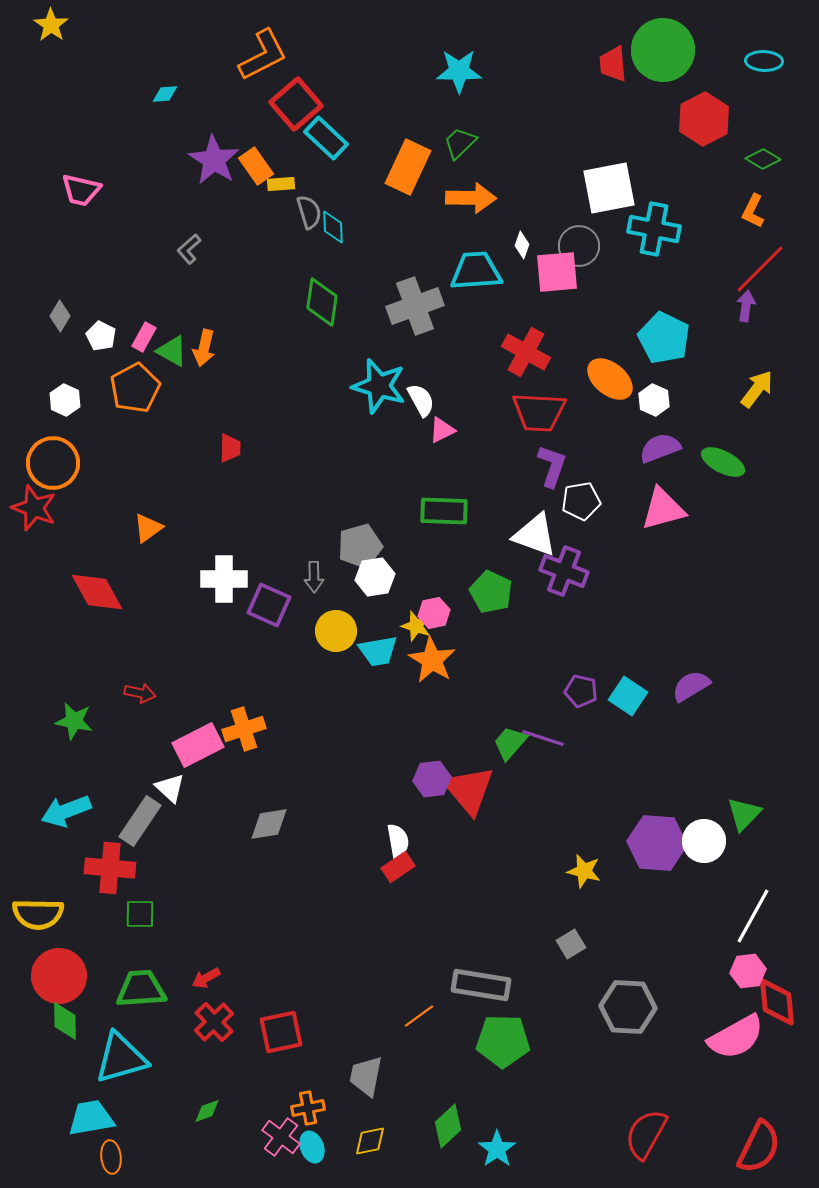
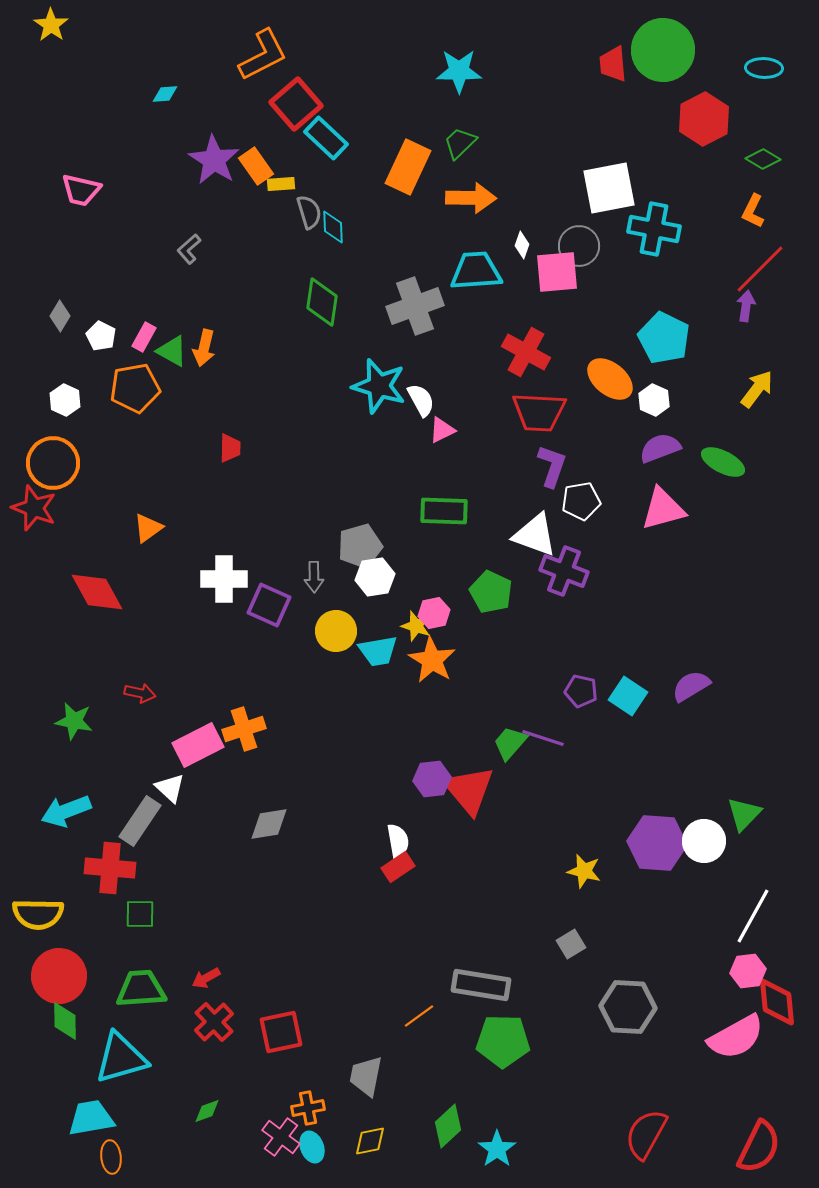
cyan ellipse at (764, 61): moved 7 px down
orange pentagon at (135, 388): rotated 18 degrees clockwise
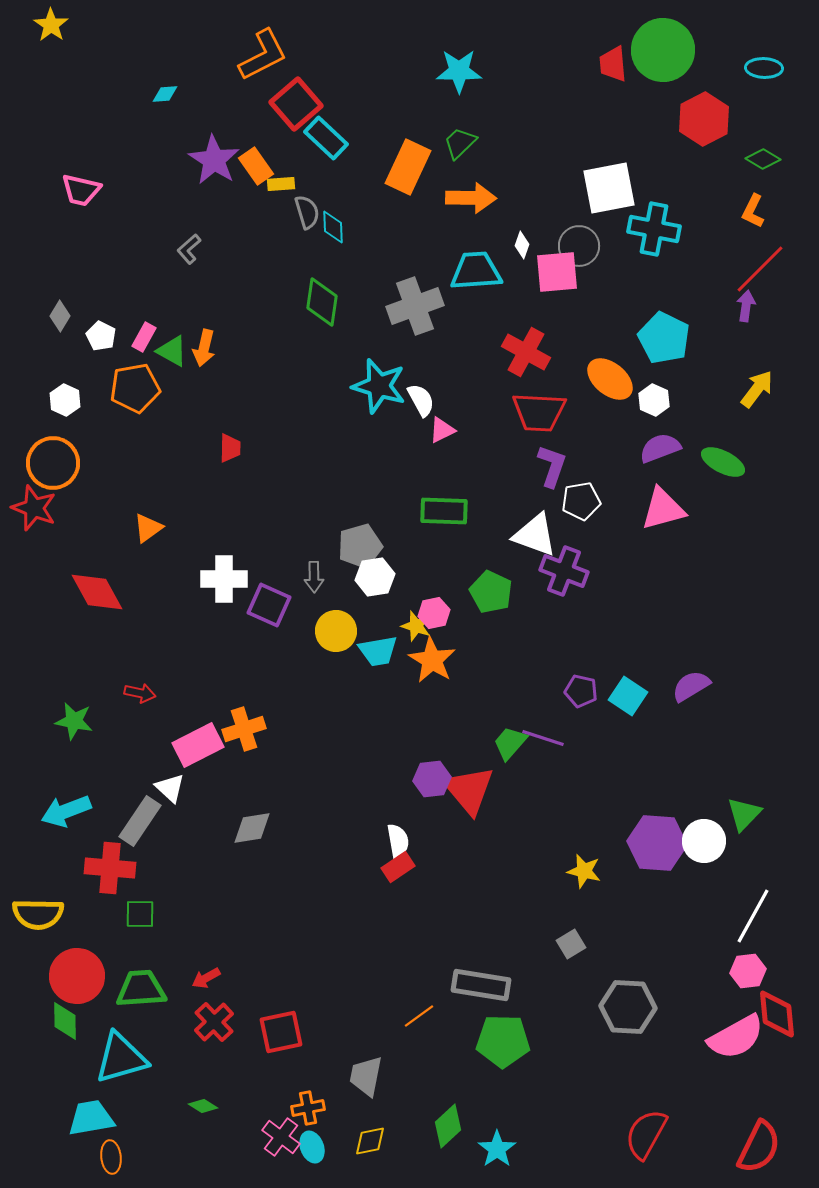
gray semicircle at (309, 212): moved 2 px left
gray diamond at (269, 824): moved 17 px left, 4 px down
red circle at (59, 976): moved 18 px right
red diamond at (777, 1002): moved 12 px down
green diamond at (207, 1111): moved 4 px left, 5 px up; rotated 52 degrees clockwise
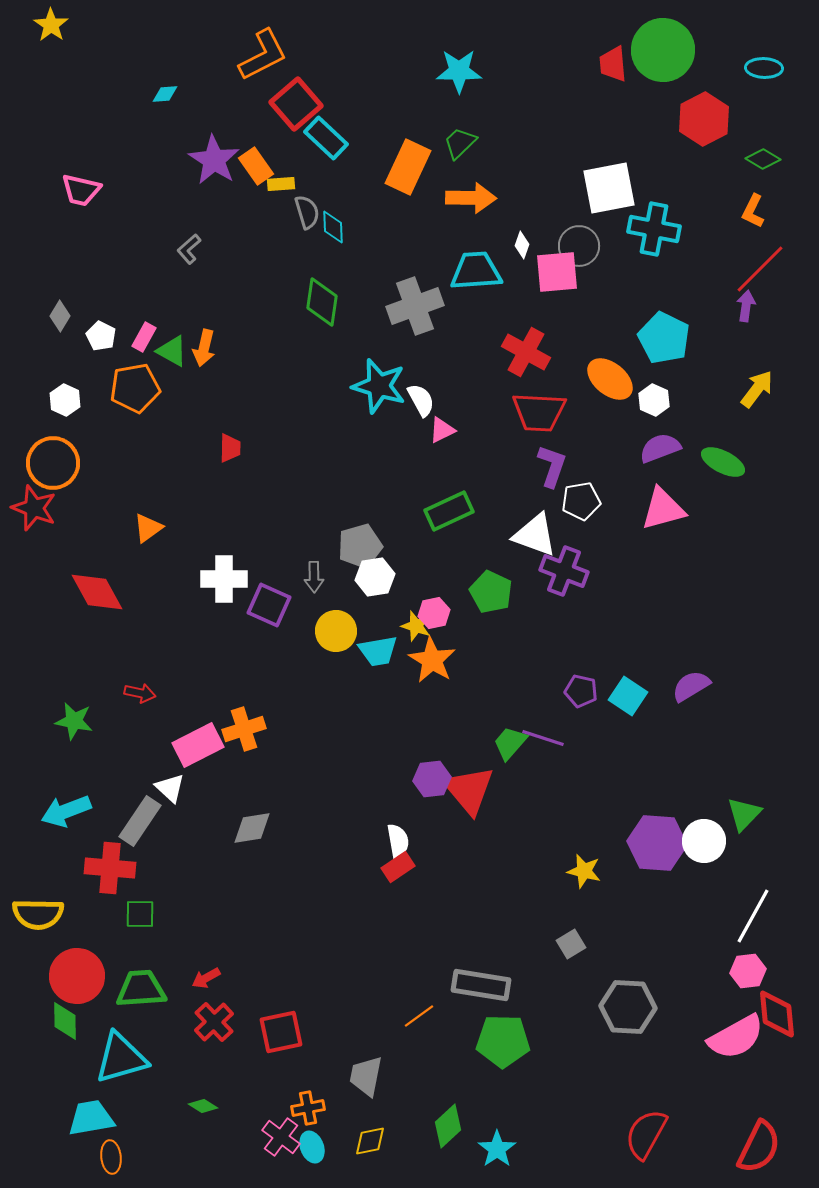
green rectangle at (444, 511): moved 5 px right; rotated 27 degrees counterclockwise
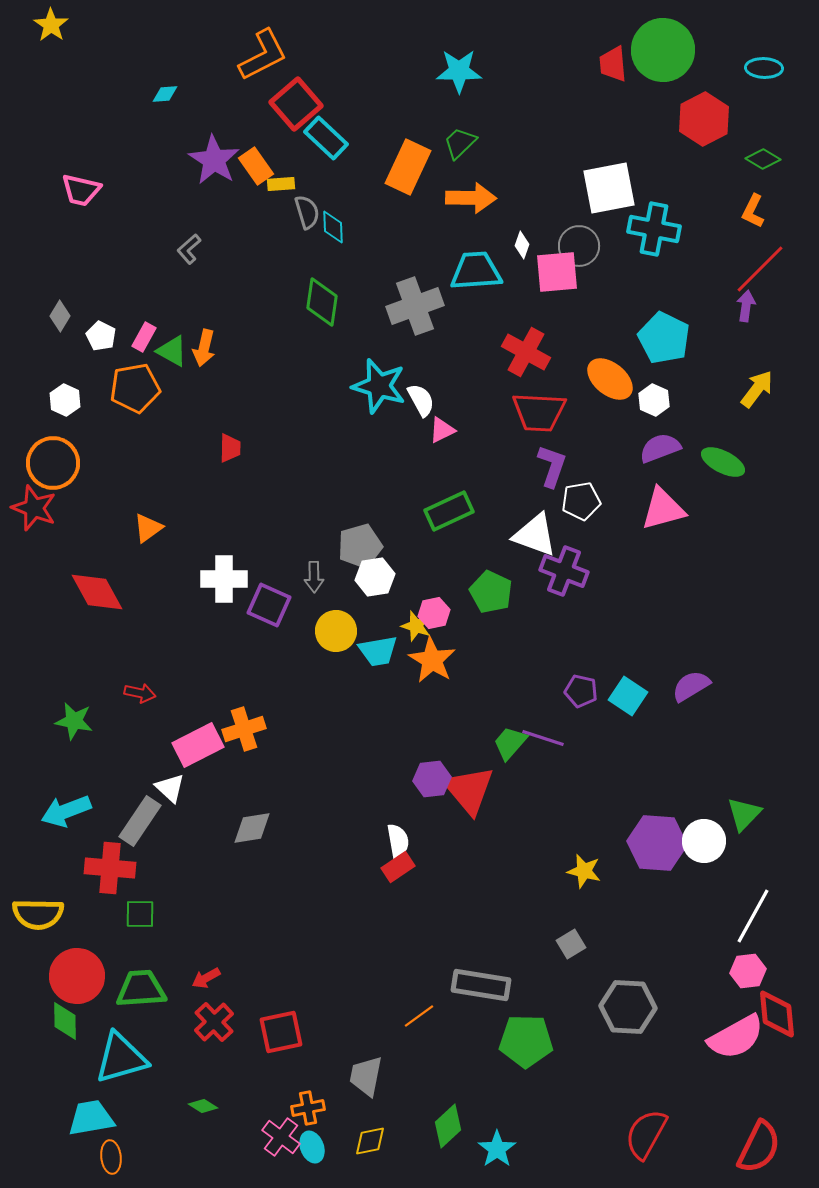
green pentagon at (503, 1041): moved 23 px right
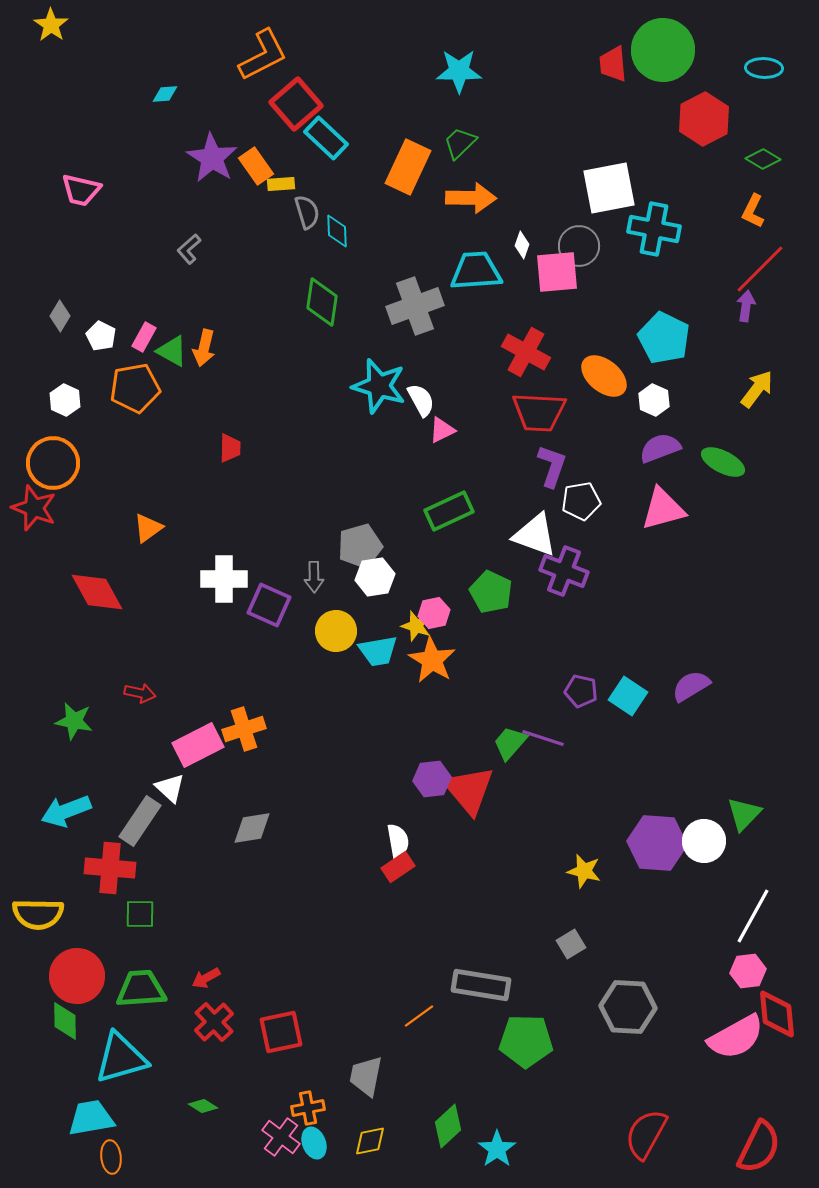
purple star at (214, 160): moved 2 px left, 2 px up
cyan diamond at (333, 227): moved 4 px right, 4 px down
orange ellipse at (610, 379): moved 6 px left, 3 px up
cyan ellipse at (312, 1147): moved 2 px right, 4 px up
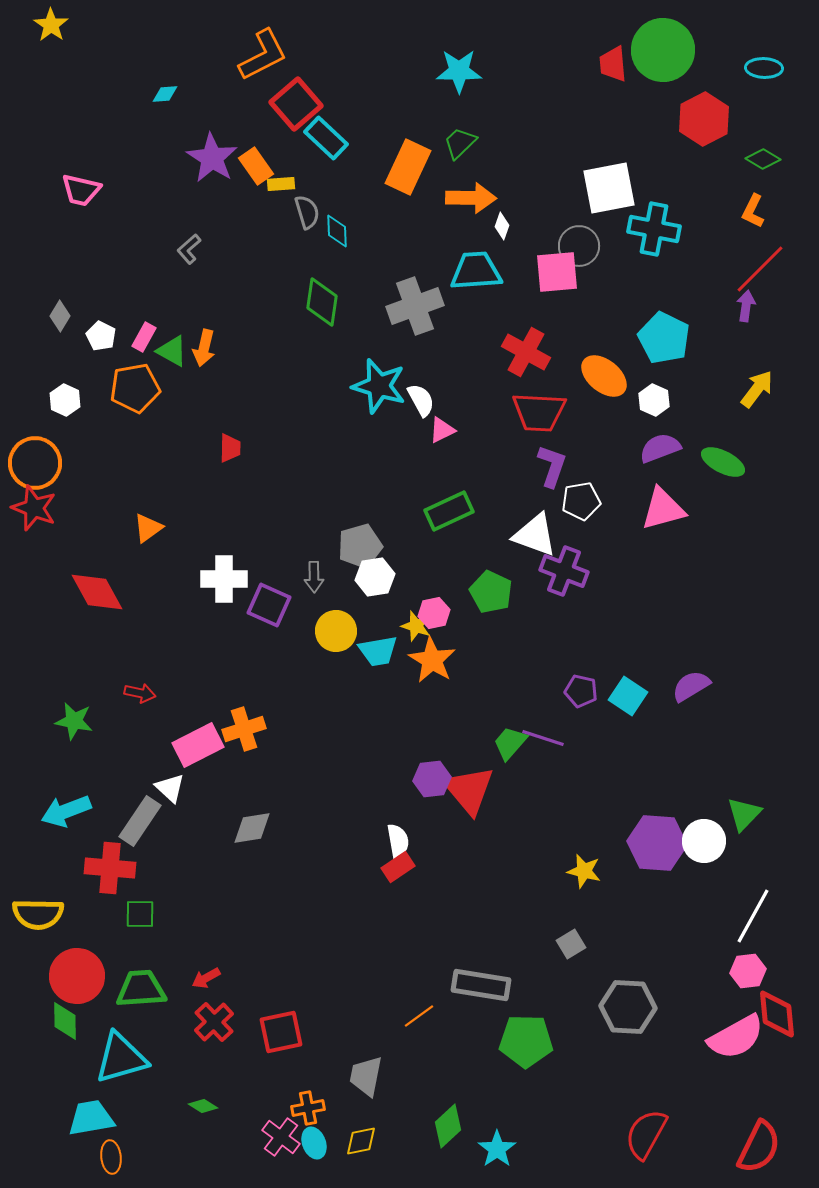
white diamond at (522, 245): moved 20 px left, 19 px up
orange circle at (53, 463): moved 18 px left
yellow diamond at (370, 1141): moved 9 px left
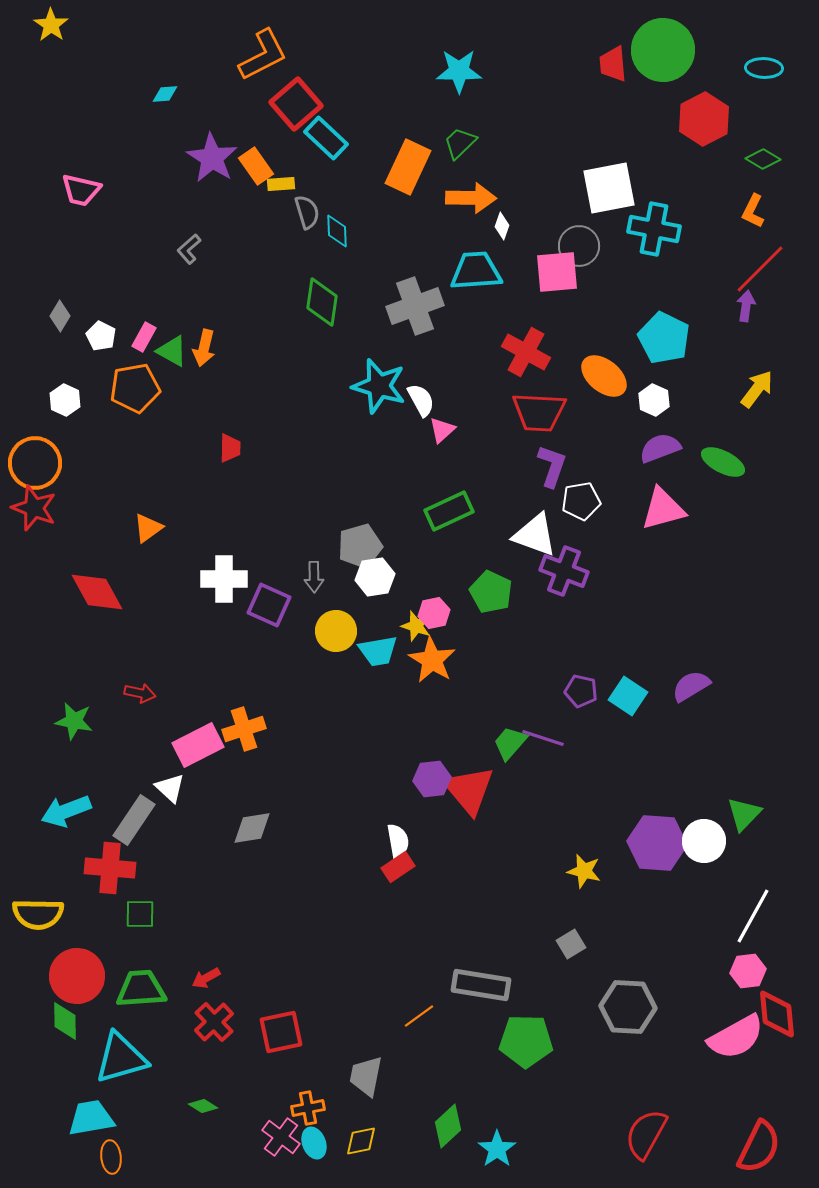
pink triangle at (442, 430): rotated 16 degrees counterclockwise
gray rectangle at (140, 821): moved 6 px left, 1 px up
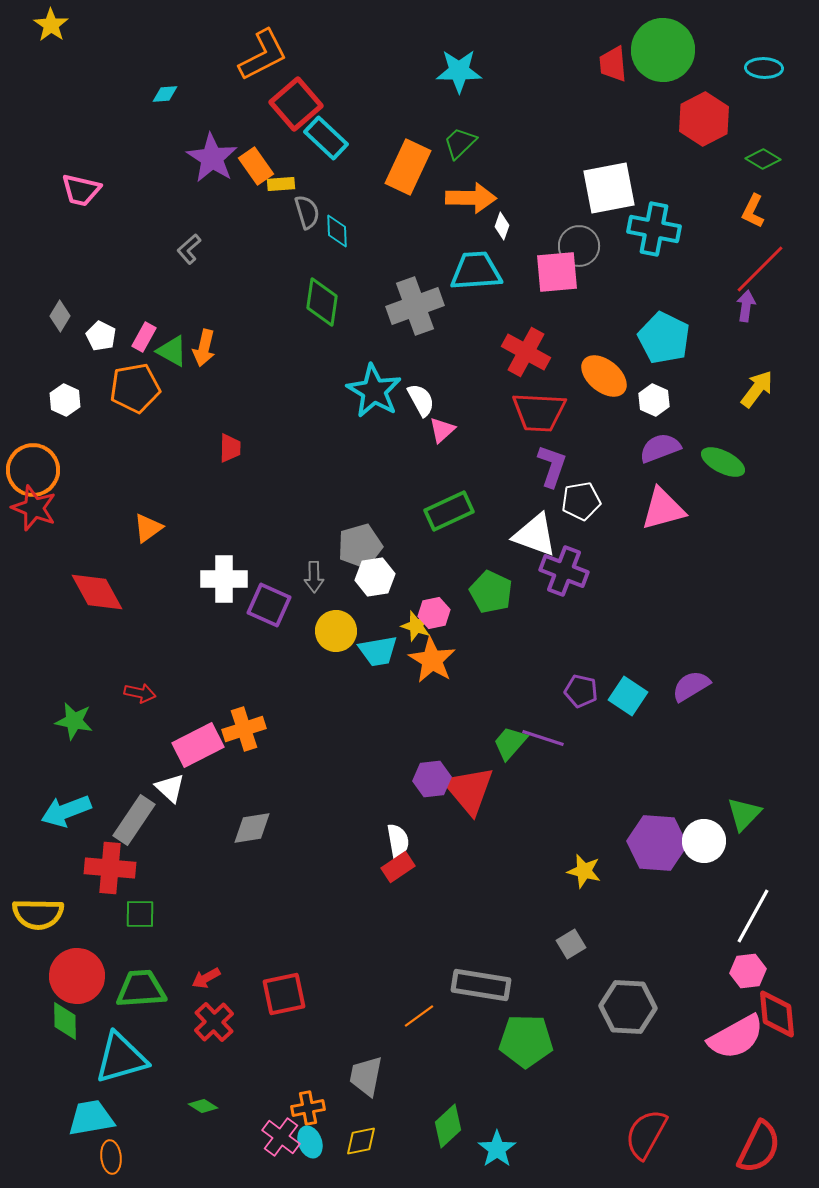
cyan star at (379, 386): moved 5 px left, 5 px down; rotated 14 degrees clockwise
orange circle at (35, 463): moved 2 px left, 7 px down
red square at (281, 1032): moved 3 px right, 38 px up
cyan ellipse at (314, 1143): moved 4 px left, 1 px up
